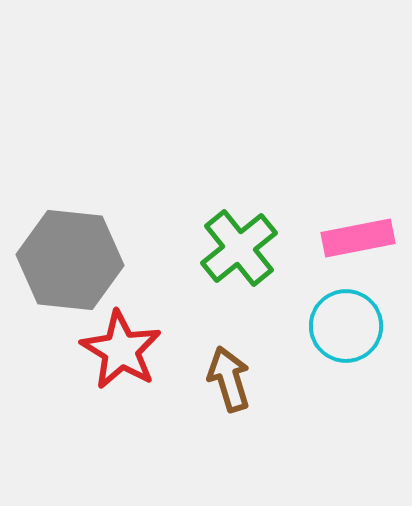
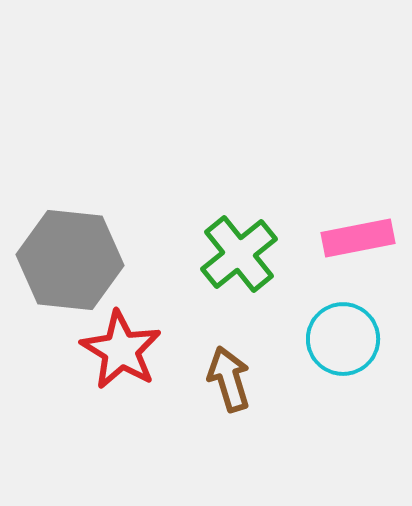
green cross: moved 6 px down
cyan circle: moved 3 px left, 13 px down
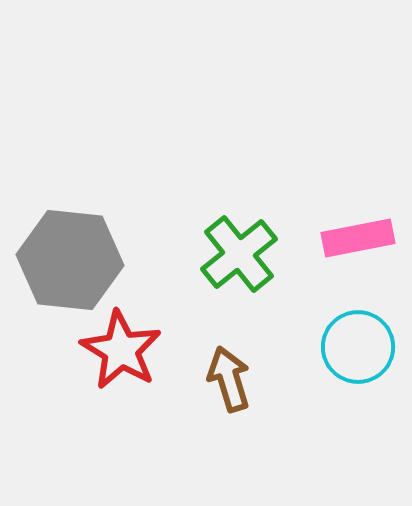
cyan circle: moved 15 px right, 8 px down
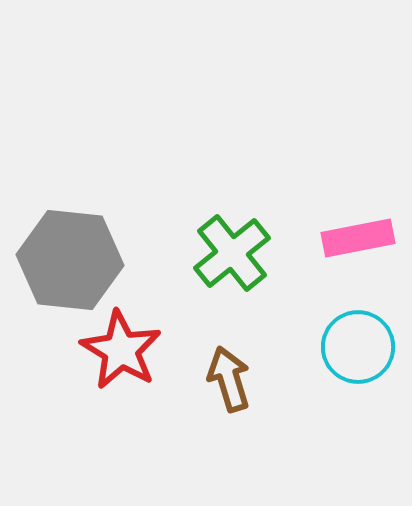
green cross: moved 7 px left, 1 px up
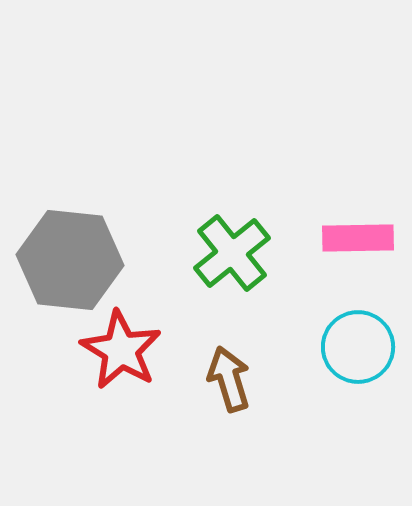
pink rectangle: rotated 10 degrees clockwise
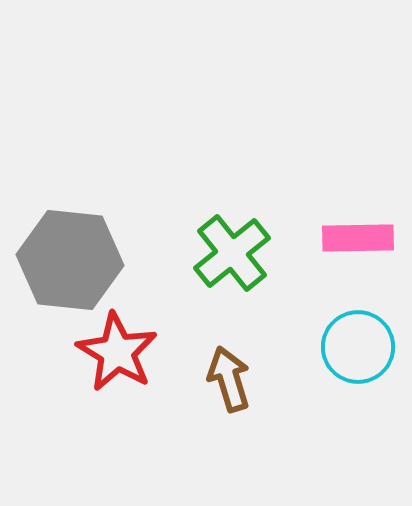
red star: moved 4 px left, 2 px down
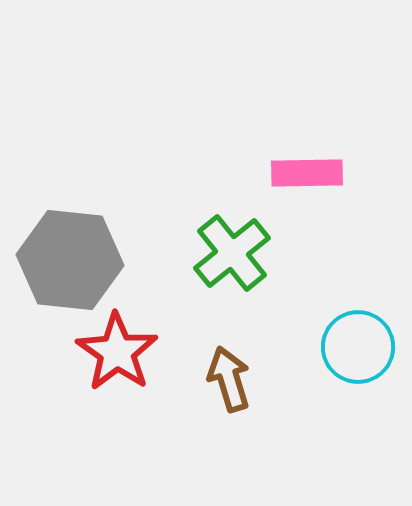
pink rectangle: moved 51 px left, 65 px up
red star: rotated 4 degrees clockwise
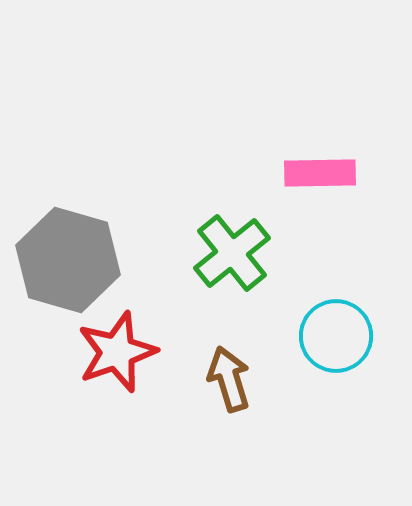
pink rectangle: moved 13 px right
gray hexagon: moved 2 px left; rotated 10 degrees clockwise
cyan circle: moved 22 px left, 11 px up
red star: rotated 18 degrees clockwise
